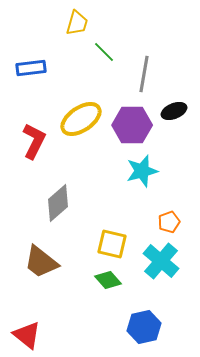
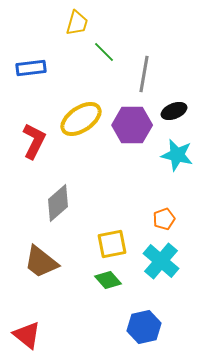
cyan star: moved 35 px right, 16 px up; rotated 28 degrees clockwise
orange pentagon: moved 5 px left, 3 px up
yellow square: rotated 24 degrees counterclockwise
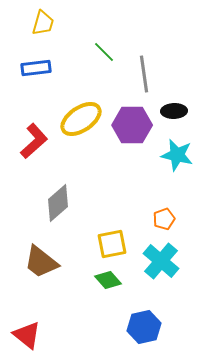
yellow trapezoid: moved 34 px left
blue rectangle: moved 5 px right
gray line: rotated 18 degrees counterclockwise
black ellipse: rotated 20 degrees clockwise
red L-shape: rotated 21 degrees clockwise
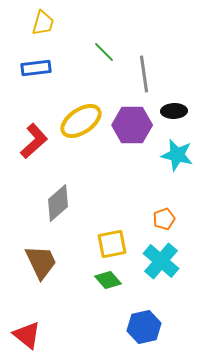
yellow ellipse: moved 2 px down
brown trapezoid: rotated 153 degrees counterclockwise
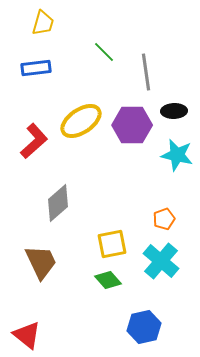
gray line: moved 2 px right, 2 px up
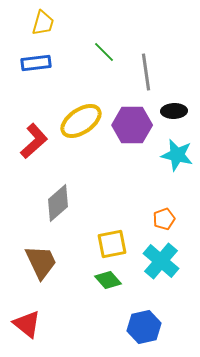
blue rectangle: moved 5 px up
red triangle: moved 11 px up
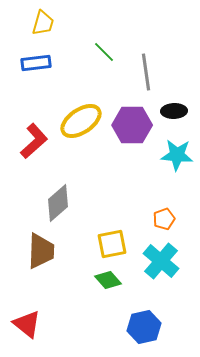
cyan star: rotated 8 degrees counterclockwise
brown trapezoid: moved 11 px up; rotated 27 degrees clockwise
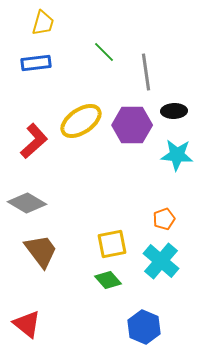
gray diamond: moved 31 px left; rotated 72 degrees clockwise
brown trapezoid: rotated 39 degrees counterclockwise
blue hexagon: rotated 24 degrees counterclockwise
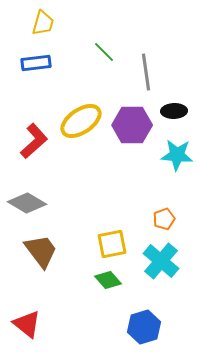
blue hexagon: rotated 20 degrees clockwise
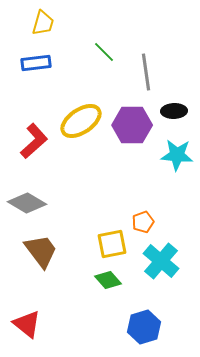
orange pentagon: moved 21 px left, 3 px down
